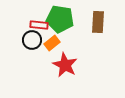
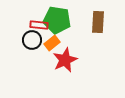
green pentagon: moved 3 px left, 1 px down
red star: moved 5 px up; rotated 20 degrees clockwise
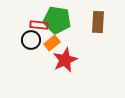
black circle: moved 1 px left
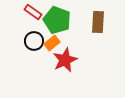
green pentagon: rotated 12 degrees clockwise
red rectangle: moved 6 px left, 13 px up; rotated 30 degrees clockwise
black circle: moved 3 px right, 1 px down
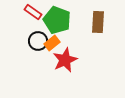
black circle: moved 4 px right
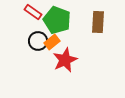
orange rectangle: moved 1 px up
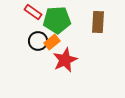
green pentagon: rotated 24 degrees counterclockwise
